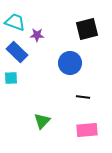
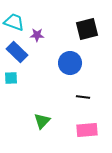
cyan trapezoid: moved 1 px left
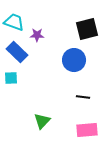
blue circle: moved 4 px right, 3 px up
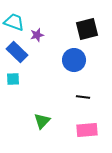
purple star: rotated 16 degrees counterclockwise
cyan square: moved 2 px right, 1 px down
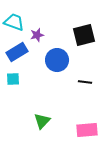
black square: moved 3 px left, 6 px down
blue rectangle: rotated 75 degrees counterclockwise
blue circle: moved 17 px left
black line: moved 2 px right, 15 px up
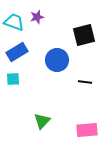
purple star: moved 18 px up
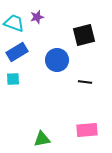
cyan trapezoid: moved 1 px down
green triangle: moved 18 px down; rotated 36 degrees clockwise
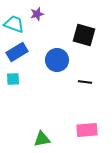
purple star: moved 3 px up
cyan trapezoid: moved 1 px down
black square: rotated 30 degrees clockwise
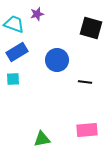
black square: moved 7 px right, 7 px up
